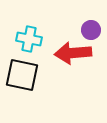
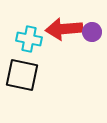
purple circle: moved 1 px right, 2 px down
red arrow: moved 9 px left, 24 px up
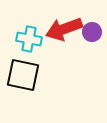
red arrow: rotated 15 degrees counterclockwise
black square: moved 1 px right
